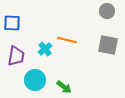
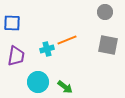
gray circle: moved 2 px left, 1 px down
orange line: rotated 36 degrees counterclockwise
cyan cross: moved 2 px right; rotated 24 degrees clockwise
cyan circle: moved 3 px right, 2 px down
green arrow: moved 1 px right
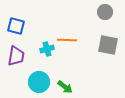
blue square: moved 4 px right, 3 px down; rotated 12 degrees clockwise
orange line: rotated 24 degrees clockwise
cyan circle: moved 1 px right
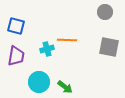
gray square: moved 1 px right, 2 px down
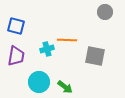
gray square: moved 14 px left, 9 px down
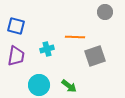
orange line: moved 8 px right, 3 px up
gray square: rotated 30 degrees counterclockwise
cyan circle: moved 3 px down
green arrow: moved 4 px right, 1 px up
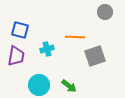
blue square: moved 4 px right, 4 px down
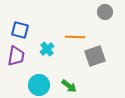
cyan cross: rotated 24 degrees counterclockwise
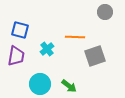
cyan circle: moved 1 px right, 1 px up
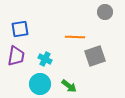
blue square: moved 1 px up; rotated 24 degrees counterclockwise
cyan cross: moved 2 px left, 10 px down; rotated 24 degrees counterclockwise
